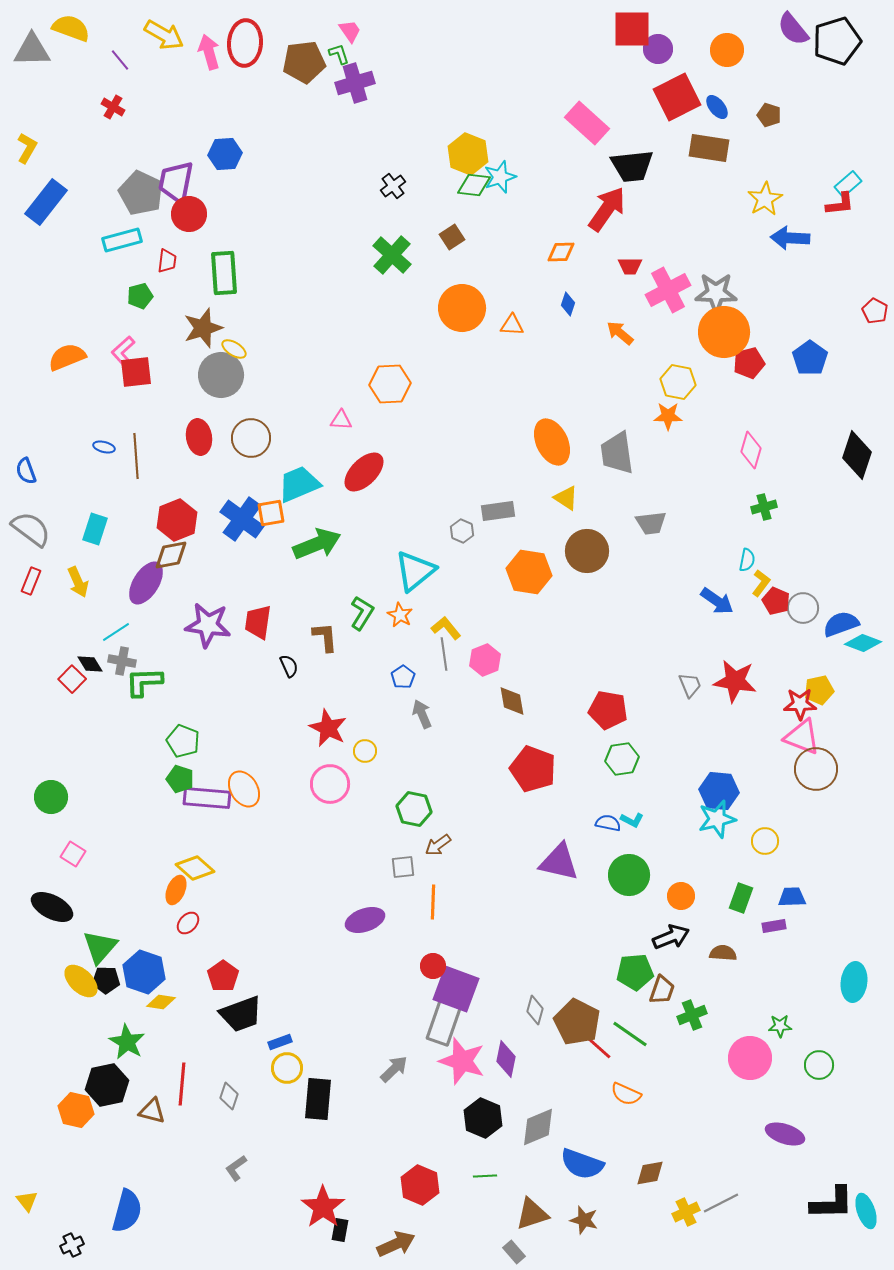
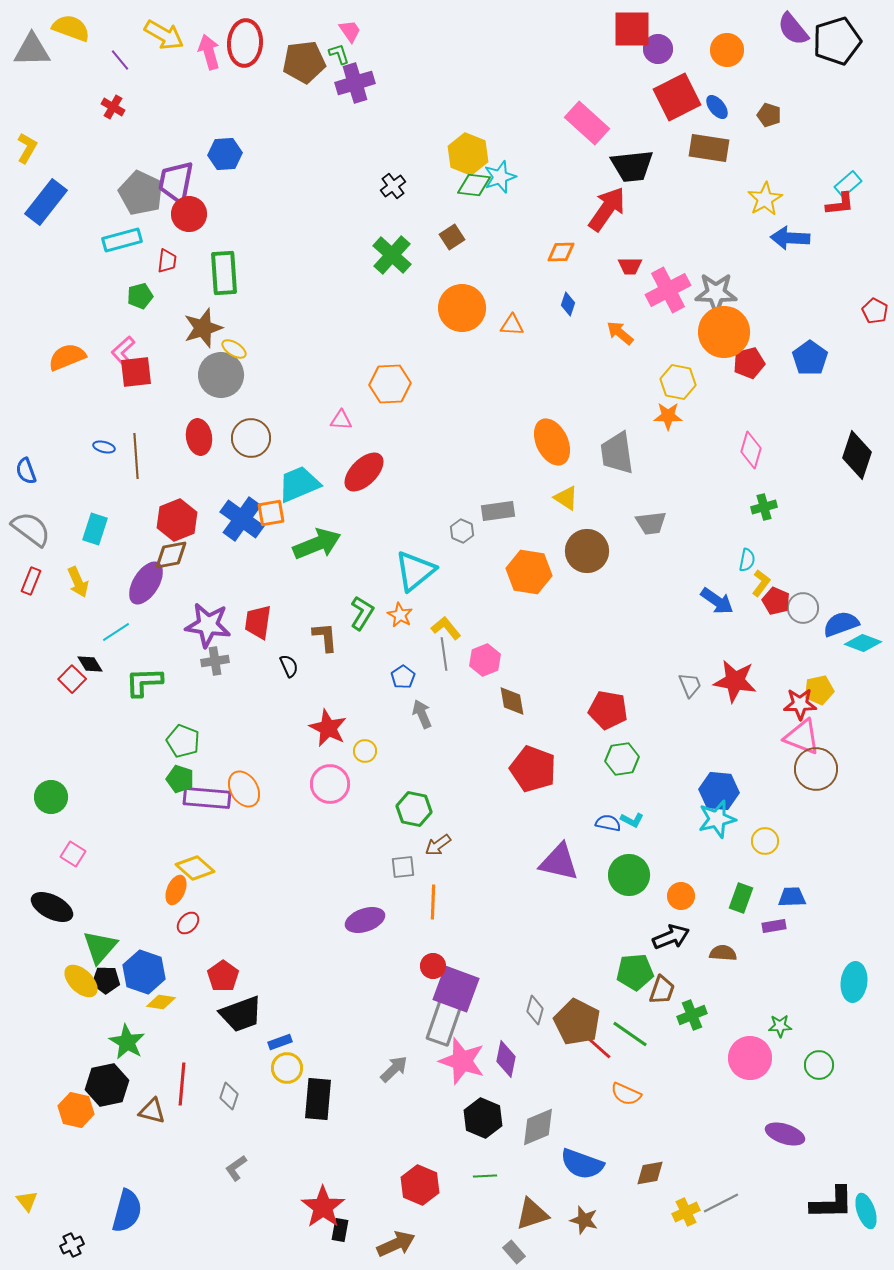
gray cross at (122, 661): moved 93 px right; rotated 20 degrees counterclockwise
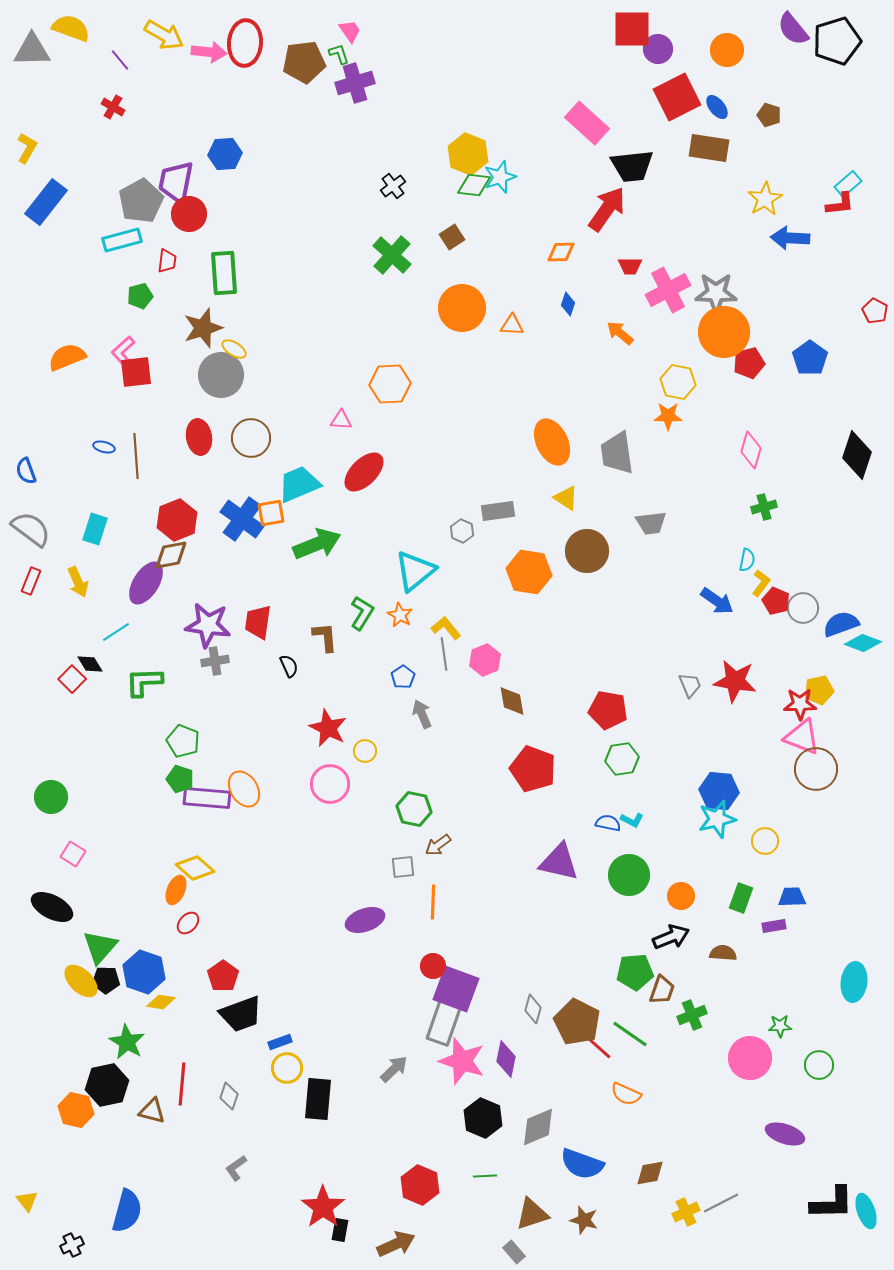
pink arrow at (209, 52): rotated 112 degrees clockwise
gray pentagon at (141, 193): moved 8 px down; rotated 18 degrees clockwise
gray diamond at (535, 1010): moved 2 px left, 1 px up
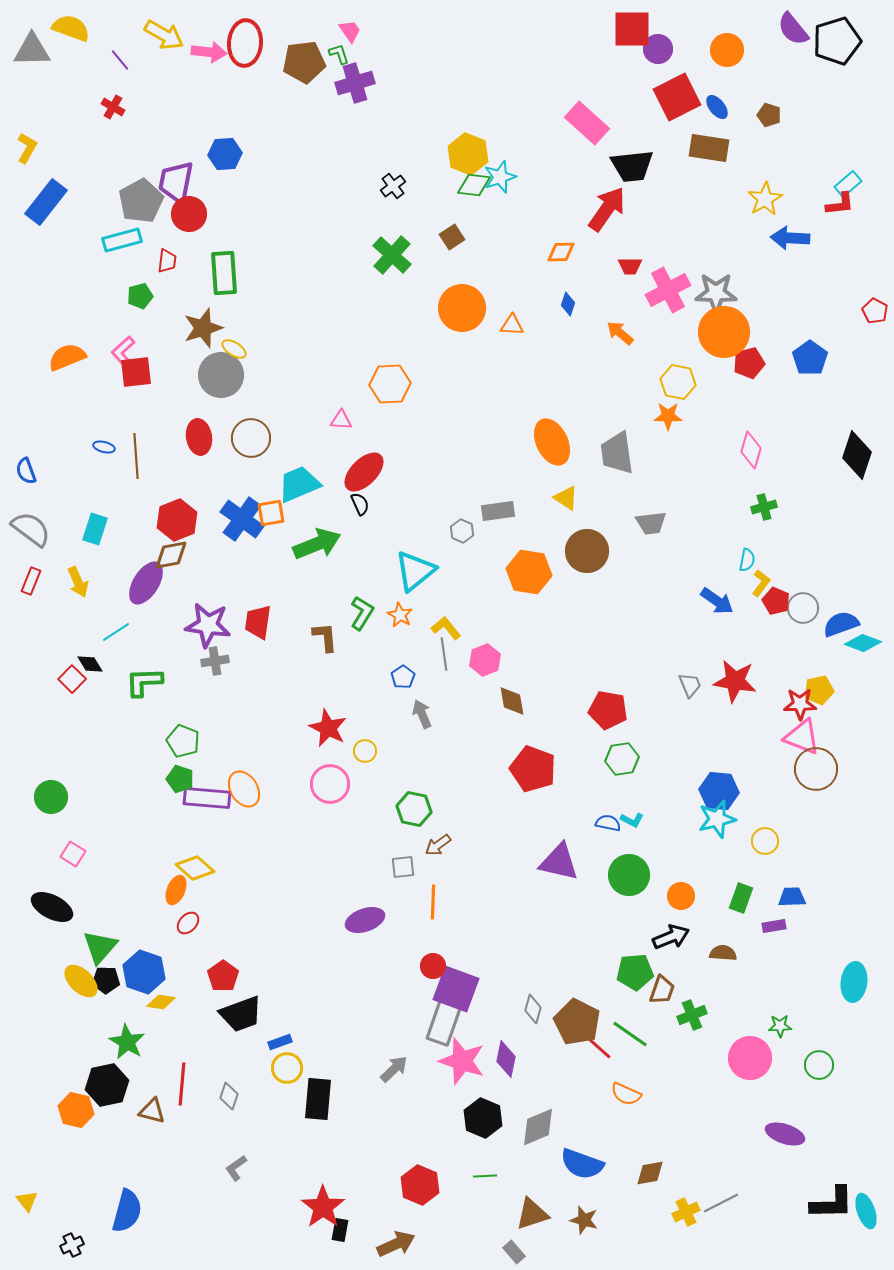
black semicircle at (289, 666): moved 71 px right, 162 px up
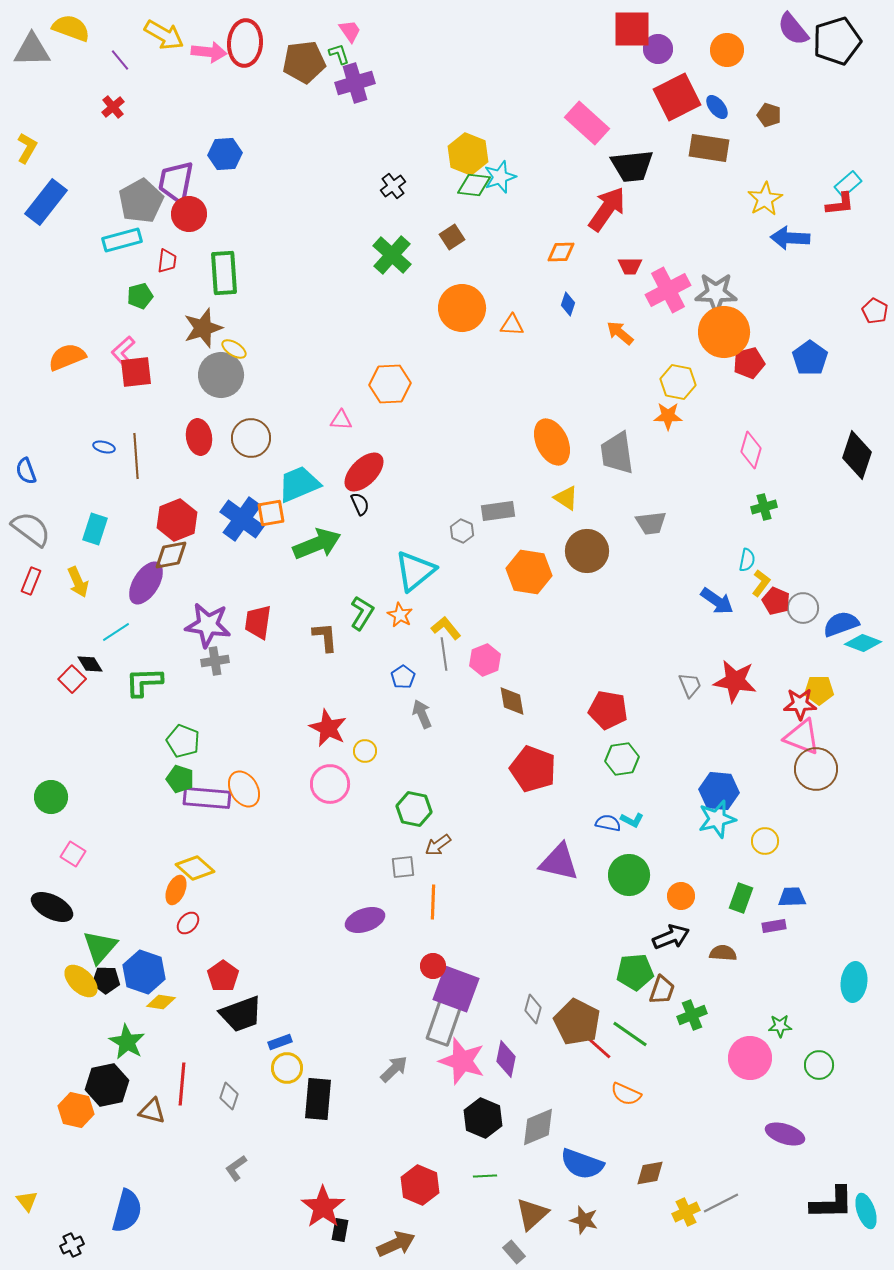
red cross at (113, 107): rotated 20 degrees clockwise
yellow pentagon at (819, 690): rotated 12 degrees clockwise
brown triangle at (532, 1214): rotated 24 degrees counterclockwise
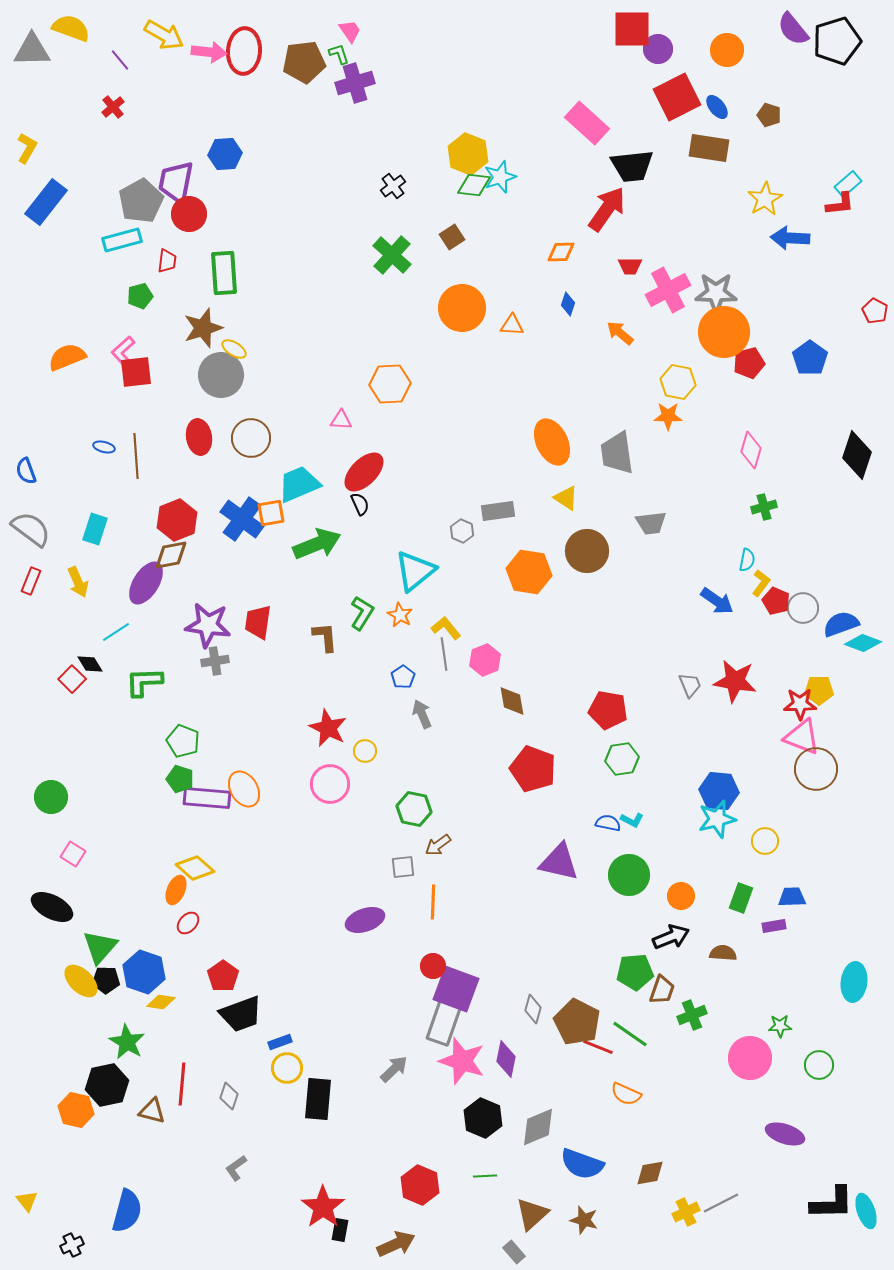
red ellipse at (245, 43): moved 1 px left, 8 px down
red line at (598, 1047): rotated 20 degrees counterclockwise
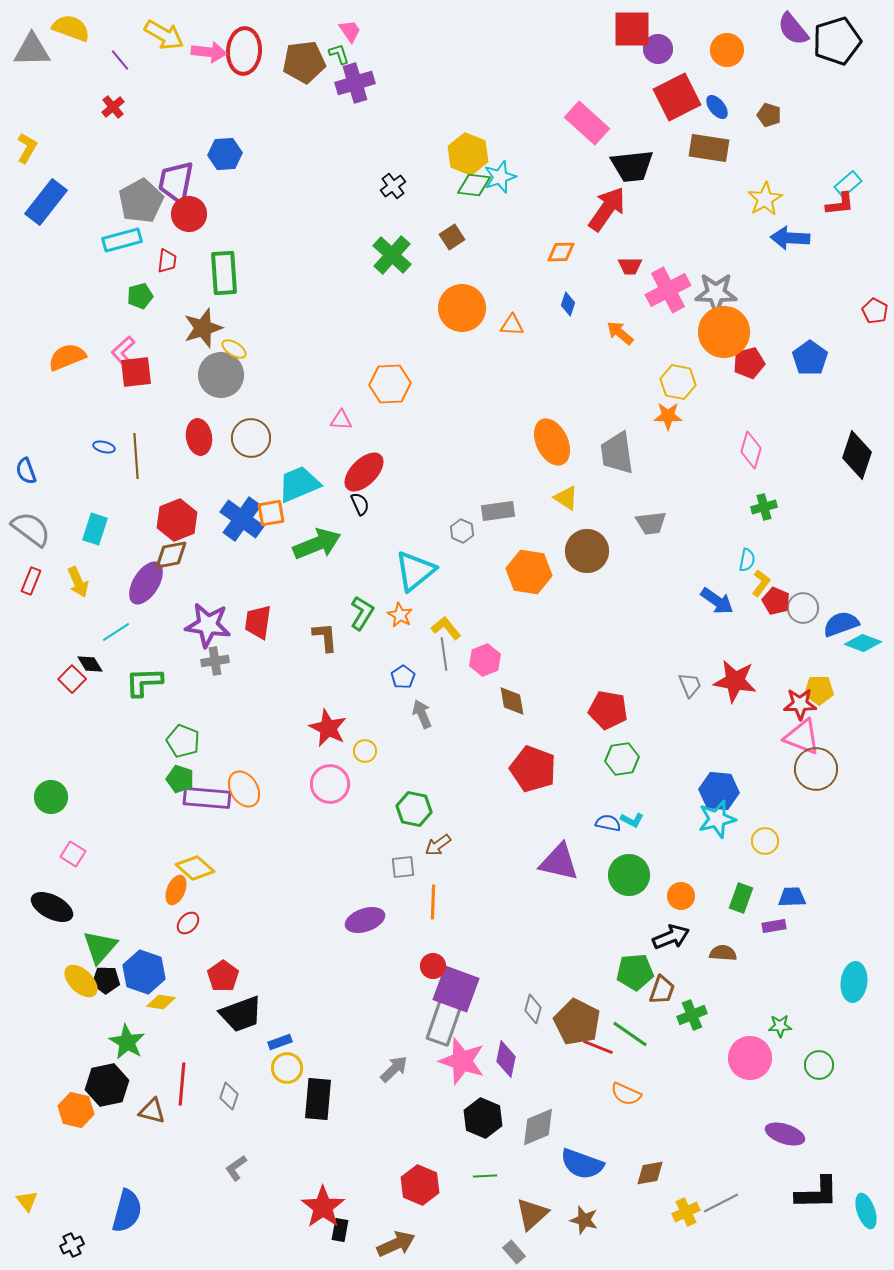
black L-shape at (832, 1203): moved 15 px left, 10 px up
